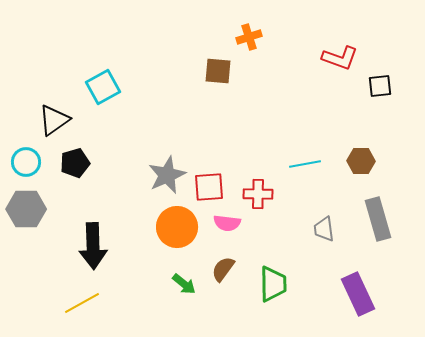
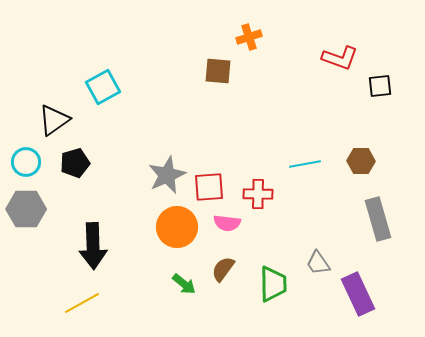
gray trapezoid: moved 6 px left, 34 px down; rotated 28 degrees counterclockwise
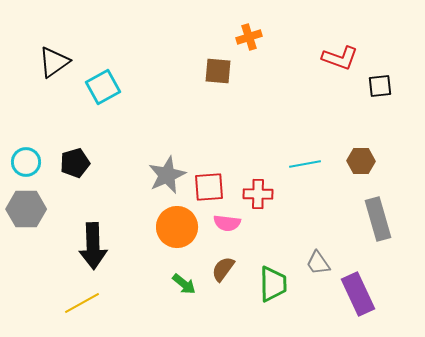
black triangle: moved 58 px up
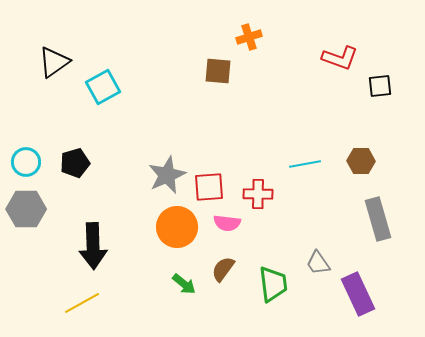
green trapezoid: rotated 6 degrees counterclockwise
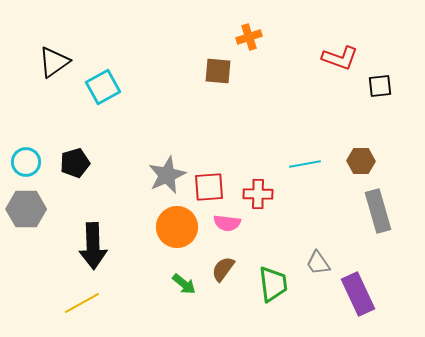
gray rectangle: moved 8 px up
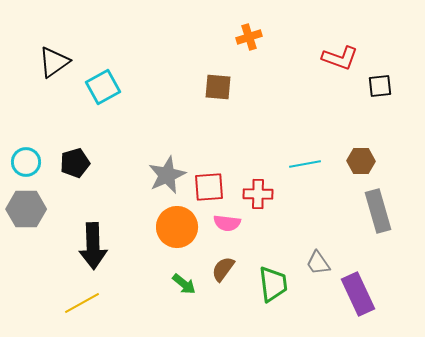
brown square: moved 16 px down
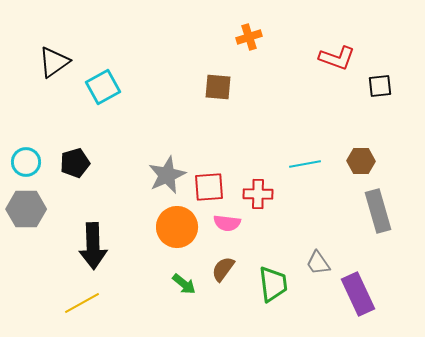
red L-shape: moved 3 px left
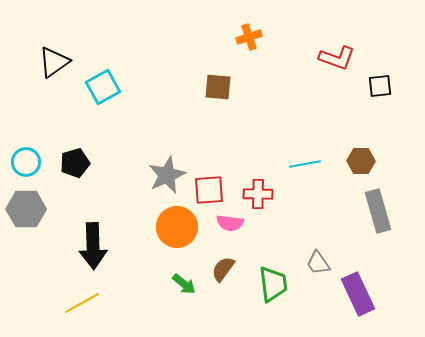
red square: moved 3 px down
pink semicircle: moved 3 px right
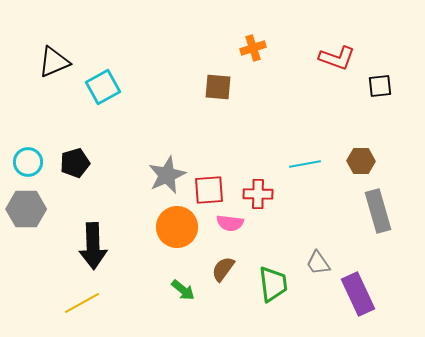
orange cross: moved 4 px right, 11 px down
black triangle: rotated 12 degrees clockwise
cyan circle: moved 2 px right
green arrow: moved 1 px left, 6 px down
